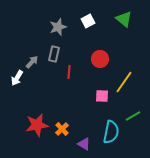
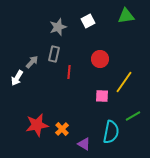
green triangle: moved 2 px right, 3 px up; rotated 48 degrees counterclockwise
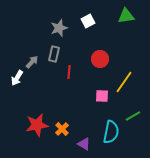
gray star: moved 1 px right, 1 px down
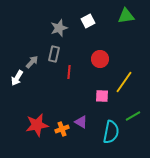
orange cross: rotated 24 degrees clockwise
purple triangle: moved 3 px left, 22 px up
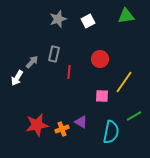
gray star: moved 1 px left, 9 px up
green line: moved 1 px right
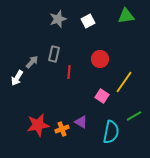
pink square: rotated 32 degrees clockwise
red star: moved 1 px right
